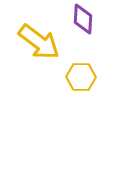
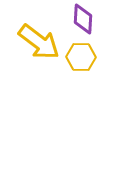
yellow hexagon: moved 20 px up
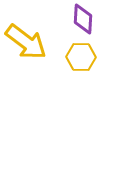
yellow arrow: moved 13 px left
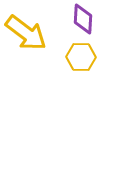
yellow arrow: moved 9 px up
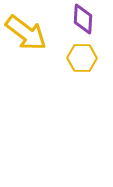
yellow hexagon: moved 1 px right, 1 px down
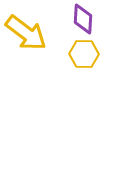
yellow hexagon: moved 2 px right, 4 px up
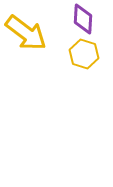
yellow hexagon: rotated 16 degrees clockwise
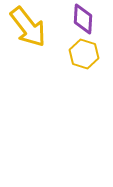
yellow arrow: moved 2 px right, 6 px up; rotated 15 degrees clockwise
